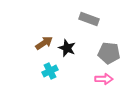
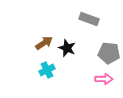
cyan cross: moved 3 px left, 1 px up
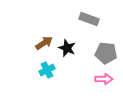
gray pentagon: moved 3 px left
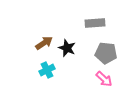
gray rectangle: moved 6 px right, 4 px down; rotated 24 degrees counterclockwise
pink arrow: rotated 42 degrees clockwise
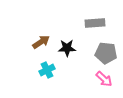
brown arrow: moved 3 px left, 1 px up
black star: rotated 24 degrees counterclockwise
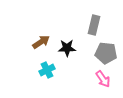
gray rectangle: moved 1 px left, 2 px down; rotated 72 degrees counterclockwise
pink arrow: moved 1 px left; rotated 12 degrees clockwise
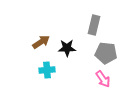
cyan cross: rotated 21 degrees clockwise
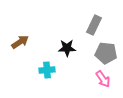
gray rectangle: rotated 12 degrees clockwise
brown arrow: moved 21 px left
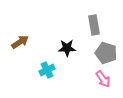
gray rectangle: rotated 36 degrees counterclockwise
gray pentagon: rotated 10 degrees clockwise
cyan cross: rotated 21 degrees counterclockwise
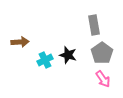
brown arrow: rotated 30 degrees clockwise
black star: moved 1 px right, 7 px down; rotated 18 degrees clockwise
gray pentagon: moved 4 px left; rotated 20 degrees clockwise
cyan cross: moved 2 px left, 10 px up
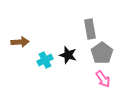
gray rectangle: moved 4 px left, 4 px down
